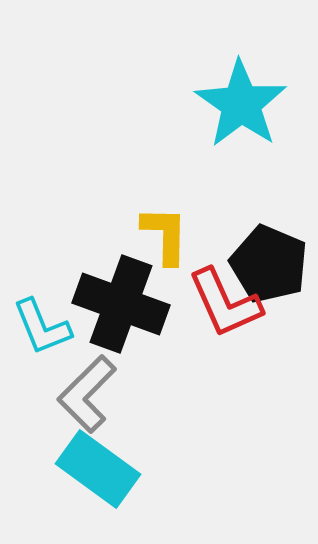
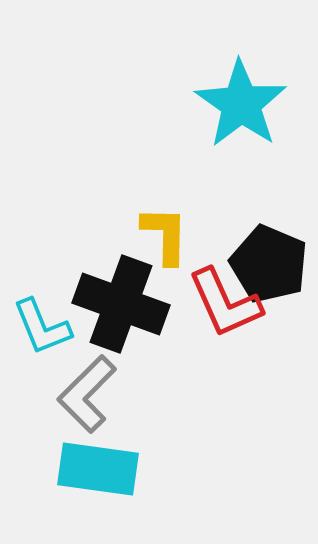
cyan rectangle: rotated 28 degrees counterclockwise
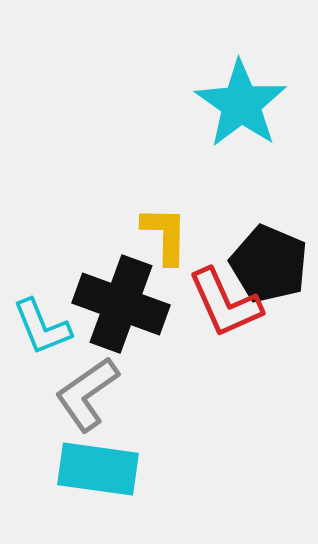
gray L-shape: rotated 10 degrees clockwise
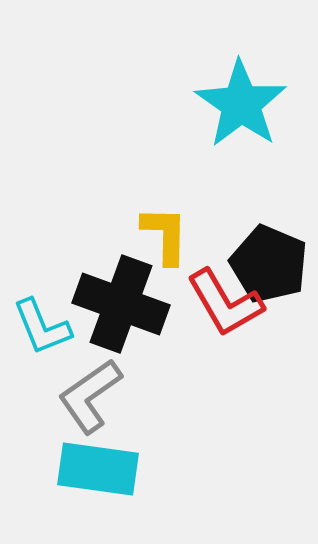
red L-shape: rotated 6 degrees counterclockwise
gray L-shape: moved 3 px right, 2 px down
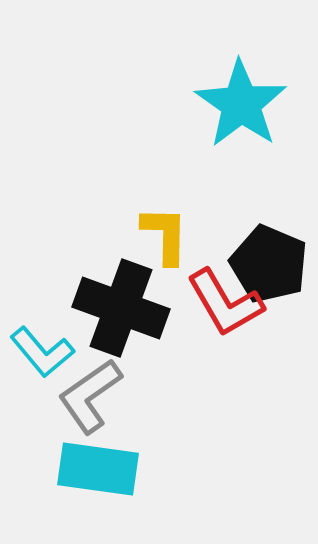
black cross: moved 4 px down
cyan L-shape: moved 25 px down; rotated 18 degrees counterclockwise
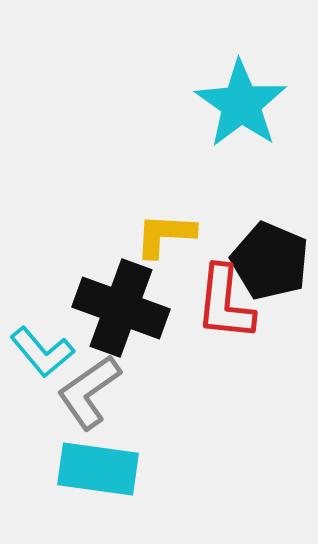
yellow L-shape: rotated 88 degrees counterclockwise
black pentagon: moved 1 px right, 3 px up
red L-shape: rotated 36 degrees clockwise
gray L-shape: moved 1 px left, 4 px up
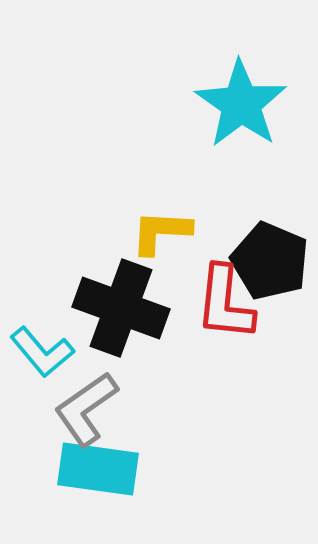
yellow L-shape: moved 4 px left, 3 px up
gray L-shape: moved 3 px left, 17 px down
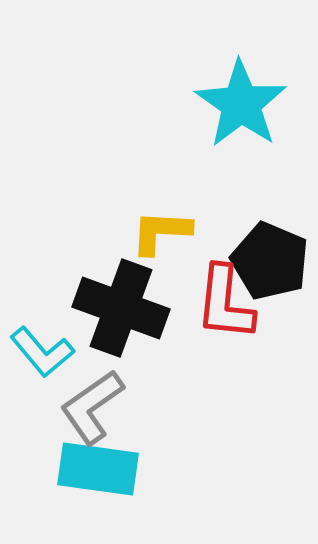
gray L-shape: moved 6 px right, 2 px up
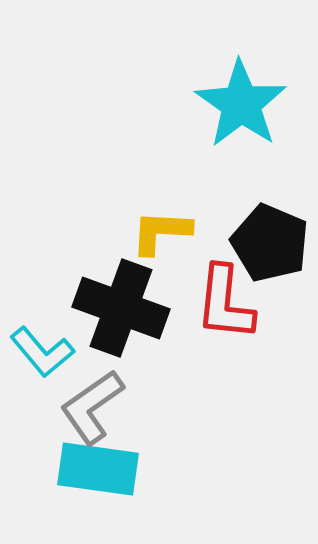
black pentagon: moved 18 px up
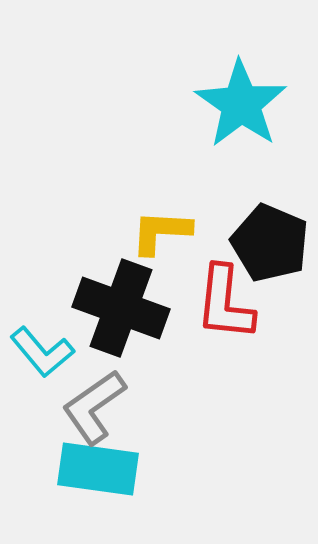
gray L-shape: moved 2 px right
